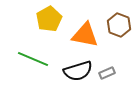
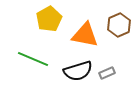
brown hexagon: rotated 15 degrees clockwise
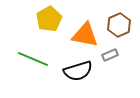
gray rectangle: moved 3 px right, 18 px up
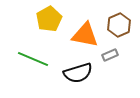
black semicircle: moved 2 px down
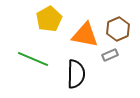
brown hexagon: moved 1 px left, 4 px down
black semicircle: moved 2 px left, 1 px down; rotated 72 degrees counterclockwise
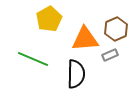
brown hexagon: moved 2 px left
orange triangle: moved 4 px down; rotated 16 degrees counterclockwise
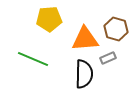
yellow pentagon: rotated 25 degrees clockwise
brown hexagon: rotated 20 degrees counterclockwise
gray rectangle: moved 2 px left, 3 px down
black semicircle: moved 8 px right
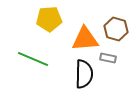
gray rectangle: rotated 35 degrees clockwise
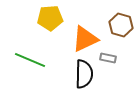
yellow pentagon: moved 1 px right, 1 px up
brown hexagon: moved 5 px right, 4 px up
orange triangle: rotated 20 degrees counterclockwise
green line: moved 3 px left, 1 px down
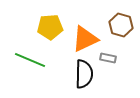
yellow pentagon: moved 9 px down
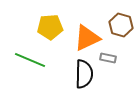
orange triangle: moved 2 px right, 1 px up
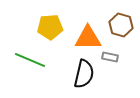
orange triangle: moved 1 px right; rotated 24 degrees clockwise
gray rectangle: moved 2 px right, 1 px up
black semicircle: rotated 12 degrees clockwise
